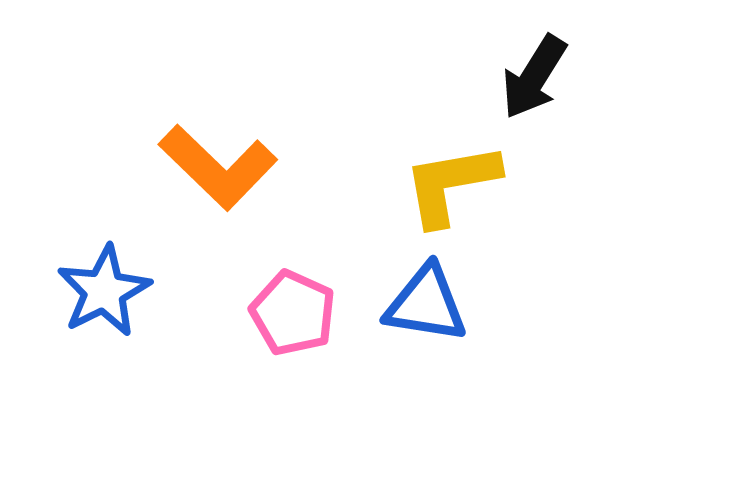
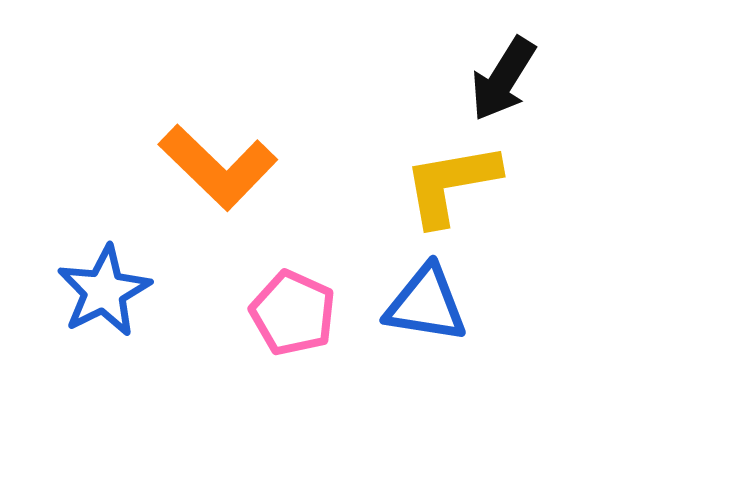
black arrow: moved 31 px left, 2 px down
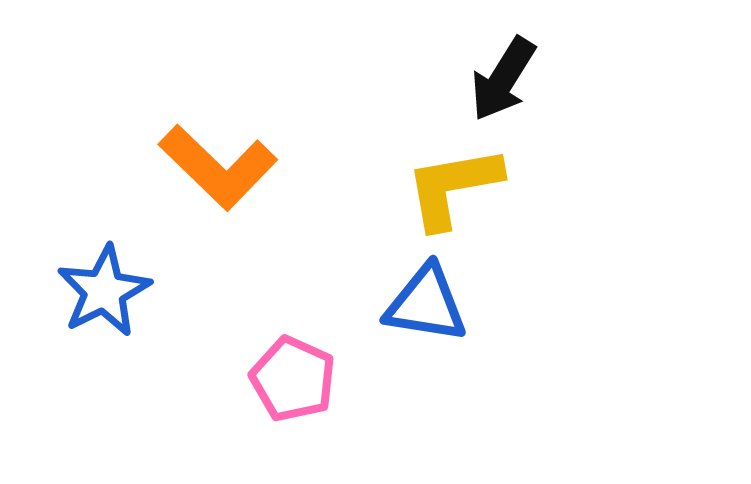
yellow L-shape: moved 2 px right, 3 px down
pink pentagon: moved 66 px down
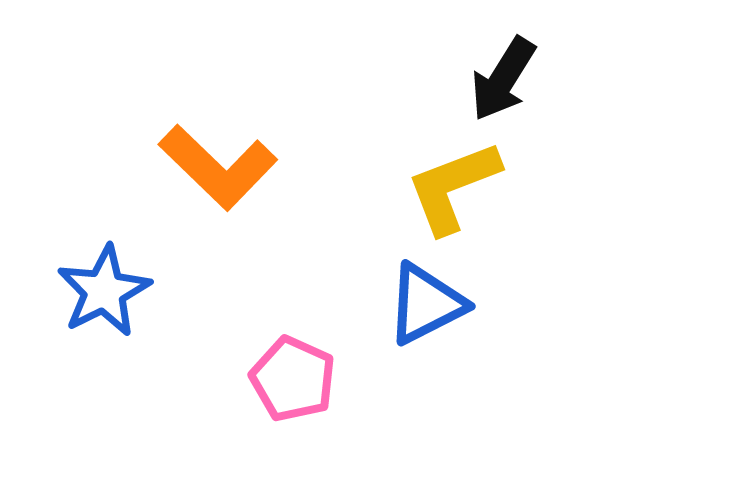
yellow L-shape: rotated 11 degrees counterclockwise
blue triangle: rotated 36 degrees counterclockwise
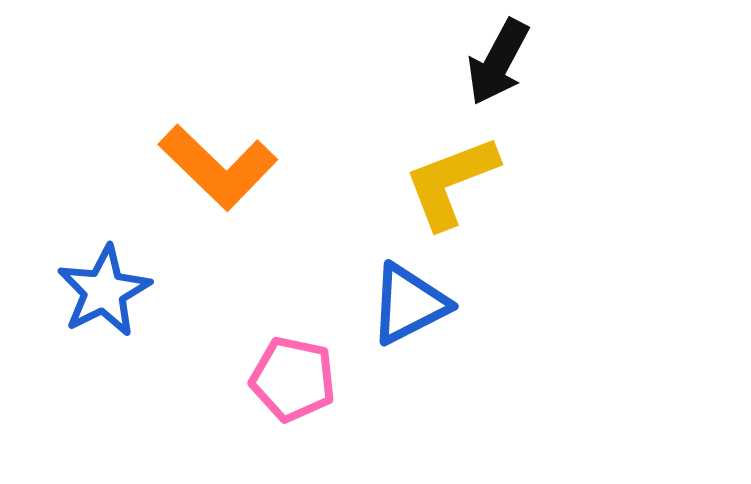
black arrow: moved 5 px left, 17 px up; rotated 4 degrees counterclockwise
yellow L-shape: moved 2 px left, 5 px up
blue triangle: moved 17 px left
pink pentagon: rotated 12 degrees counterclockwise
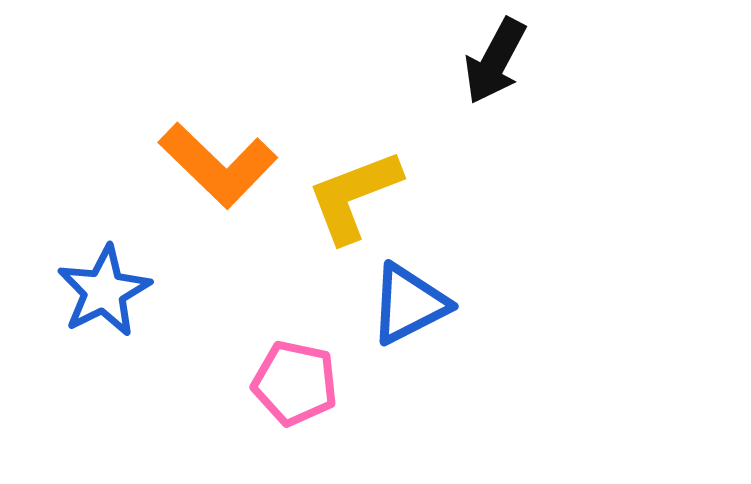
black arrow: moved 3 px left, 1 px up
orange L-shape: moved 2 px up
yellow L-shape: moved 97 px left, 14 px down
pink pentagon: moved 2 px right, 4 px down
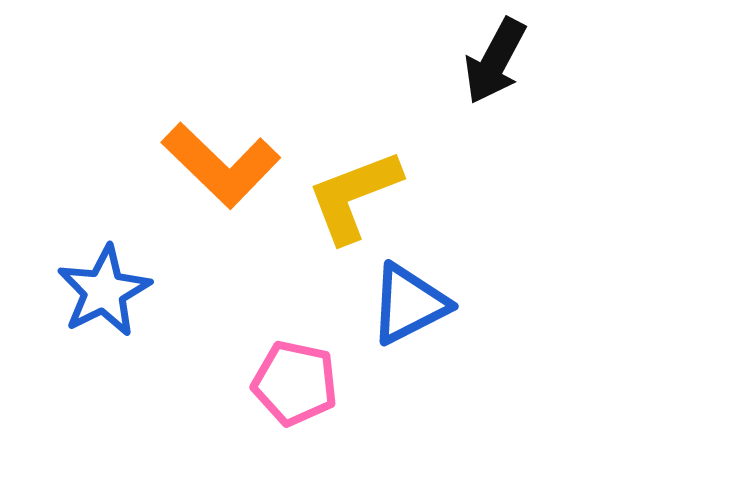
orange L-shape: moved 3 px right
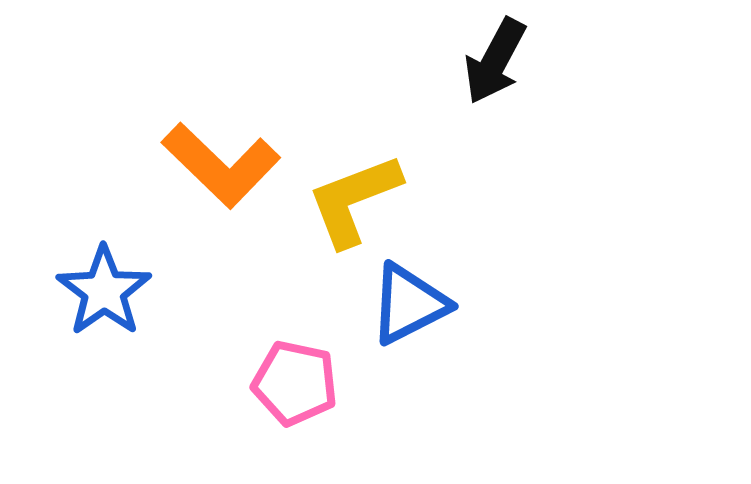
yellow L-shape: moved 4 px down
blue star: rotated 8 degrees counterclockwise
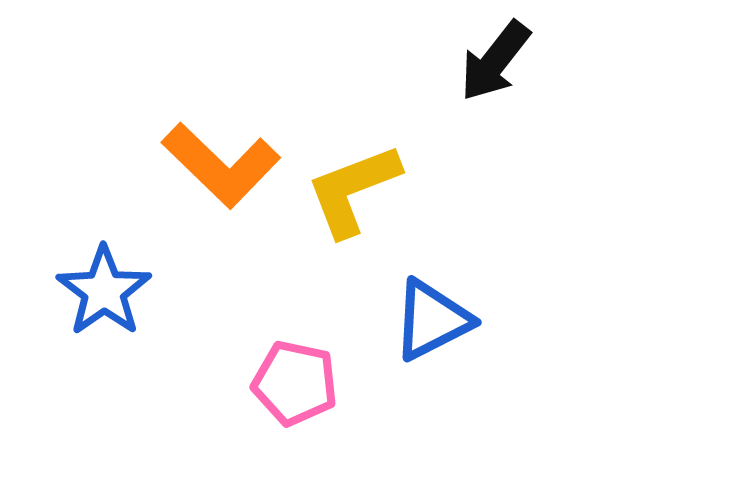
black arrow: rotated 10 degrees clockwise
yellow L-shape: moved 1 px left, 10 px up
blue triangle: moved 23 px right, 16 px down
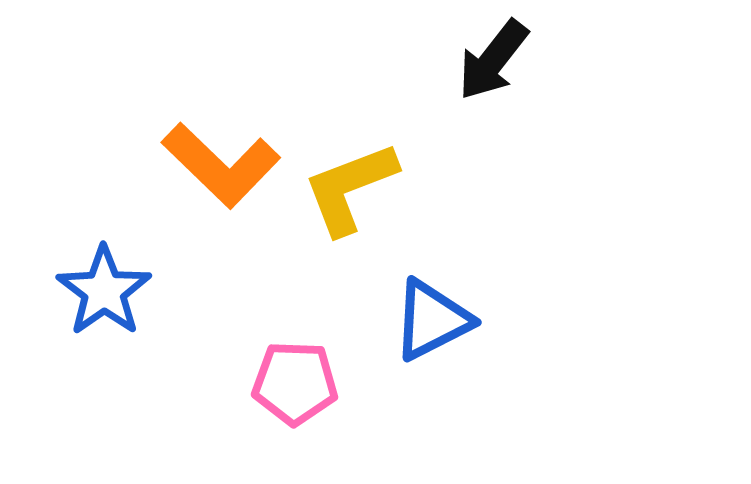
black arrow: moved 2 px left, 1 px up
yellow L-shape: moved 3 px left, 2 px up
pink pentagon: rotated 10 degrees counterclockwise
